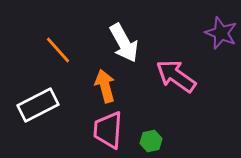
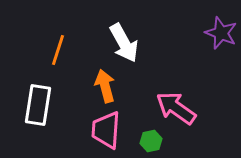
orange line: rotated 60 degrees clockwise
pink arrow: moved 32 px down
white rectangle: rotated 54 degrees counterclockwise
pink trapezoid: moved 2 px left
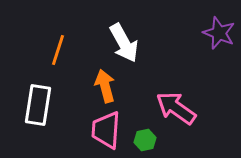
purple star: moved 2 px left
green hexagon: moved 6 px left, 1 px up
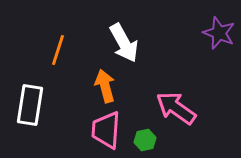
white rectangle: moved 8 px left
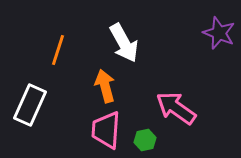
white rectangle: rotated 15 degrees clockwise
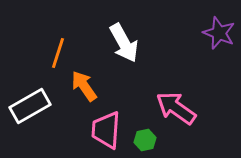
orange line: moved 3 px down
orange arrow: moved 21 px left; rotated 20 degrees counterclockwise
white rectangle: moved 1 px down; rotated 36 degrees clockwise
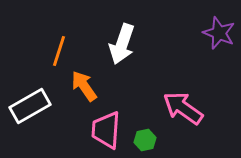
white arrow: moved 2 px left, 1 px down; rotated 48 degrees clockwise
orange line: moved 1 px right, 2 px up
pink arrow: moved 7 px right
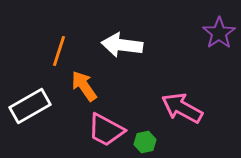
purple star: rotated 16 degrees clockwise
white arrow: moved 1 px down; rotated 78 degrees clockwise
pink arrow: moved 1 px left; rotated 6 degrees counterclockwise
pink trapezoid: rotated 66 degrees counterclockwise
green hexagon: moved 2 px down
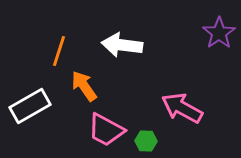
green hexagon: moved 1 px right, 1 px up; rotated 15 degrees clockwise
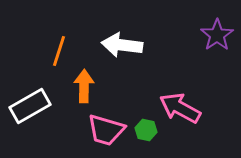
purple star: moved 2 px left, 2 px down
orange arrow: rotated 36 degrees clockwise
pink arrow: moved 2 px left
pink trapezoid: rotated 12 degrees counterclockwise
green hexagon: moved 11 px up; rotated 10 degrees clockwise
